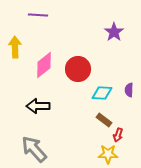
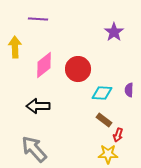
purple line: moved 4 px down
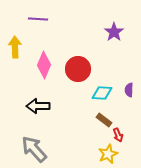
pink diamond: rotated 28 degrees counterclockwise
red arrow: rotated 40 degrees counterclockwise
yellow star: rotated 24 degrees counterclockwise
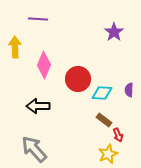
red circle: moved 10 px down
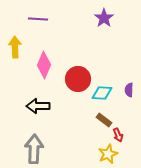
purple star: moved 10 px left, 14 px up
gray arrow: rotated 44 degrees clockwise
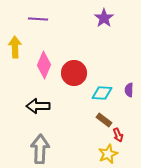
red circle: moved 4 px left, 6 px up
gray arrow: moved 6 px right
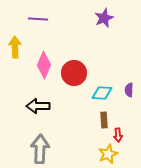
purple star: rotated 12 degrees clockwise
brown rectangle: rotated 49 degrees clockwise
red arrow: rotated 16 degrees clockwise
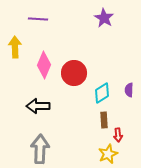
purple star: rotated 18 degrees counterclockwise
cyan diamond: rotated 35 degrees counterclockwise
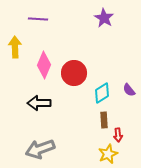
purple semicircle: rotated 40 degrees counterclockwise
black arrow: moved 1 px right, 3 px up
gray arrow: rotated 112 degrees counterclockwise
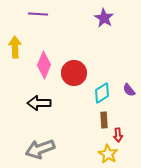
purple line: moved 5 px up
yellow star: rotated 18 degrees counterclockwise
